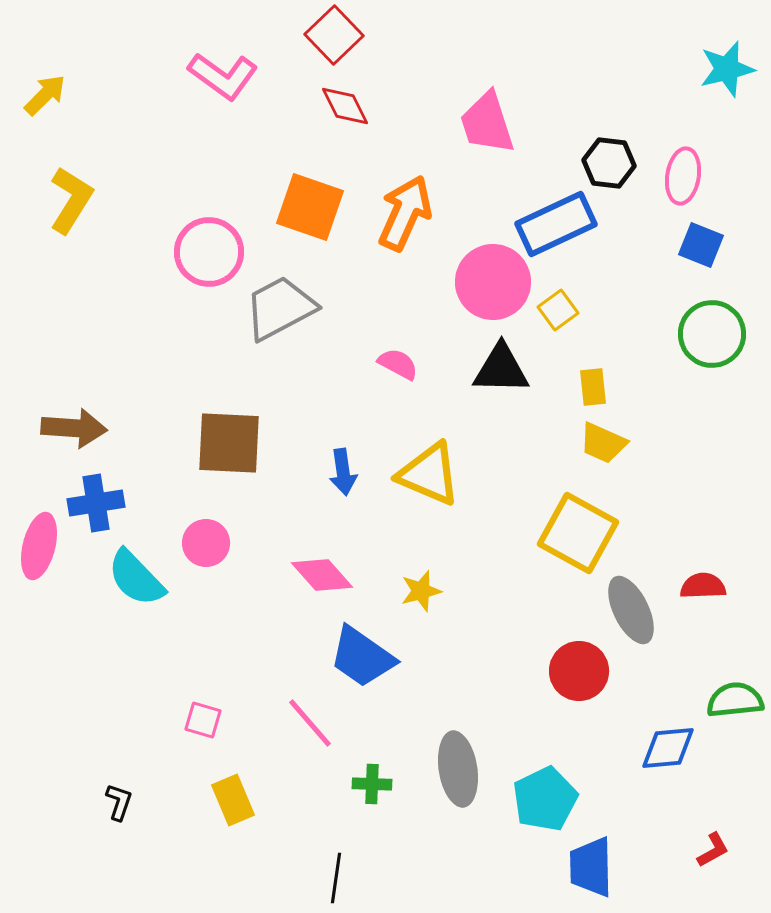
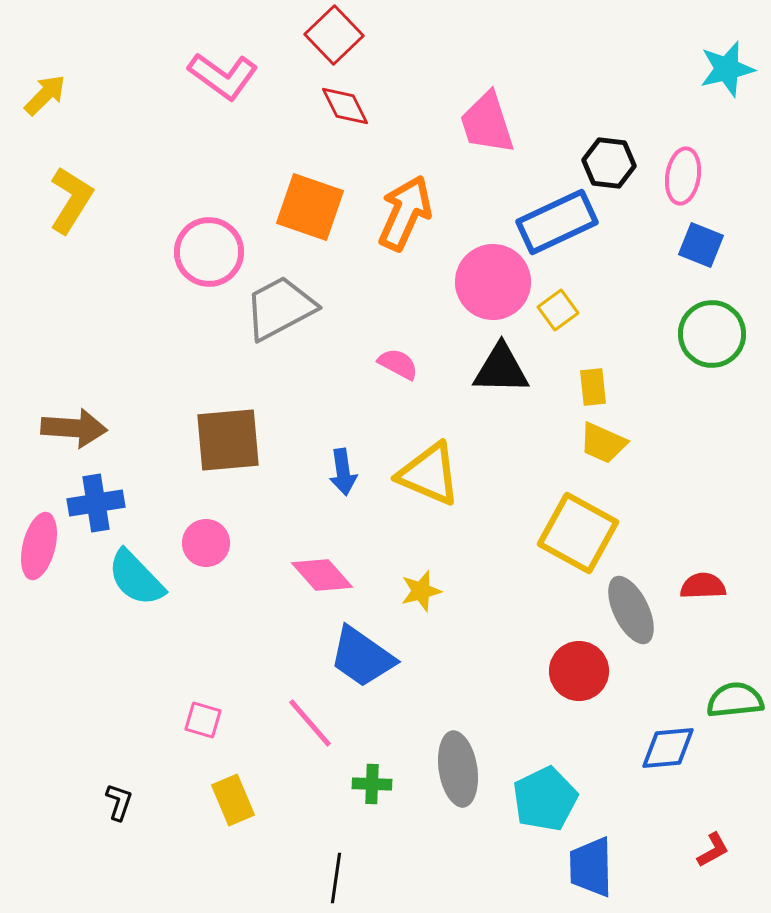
blue rectangle at (556, 224): moved 1 px right, 2 px up
brown square at (229, 443): moved 1 px left, 3 px up; rotated 8 degrees counterclockwise
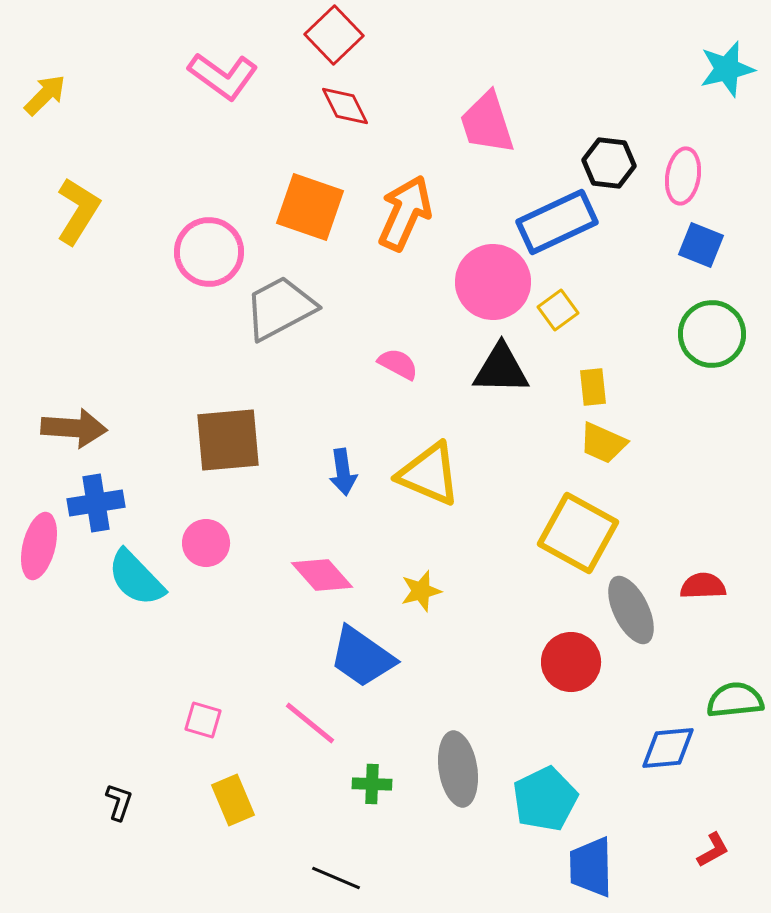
yellow L-shape at (71, 200): moved 7 px right, 11 px down
red circle at (579, 671): moved 8 px left, 9 px up
pink line at (310, 723): rotated 10 degrees counterclockwise
black line at (336, 878): rotated 75 degrees counterclockwise
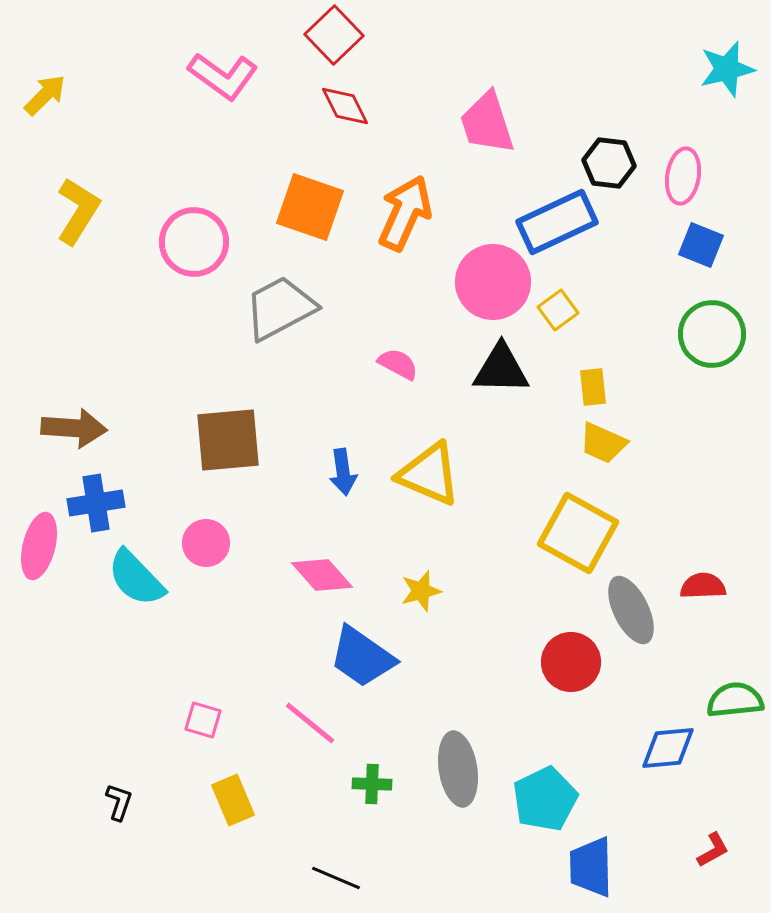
pink circle at (209, 252): moved 15 px left, 10 px up
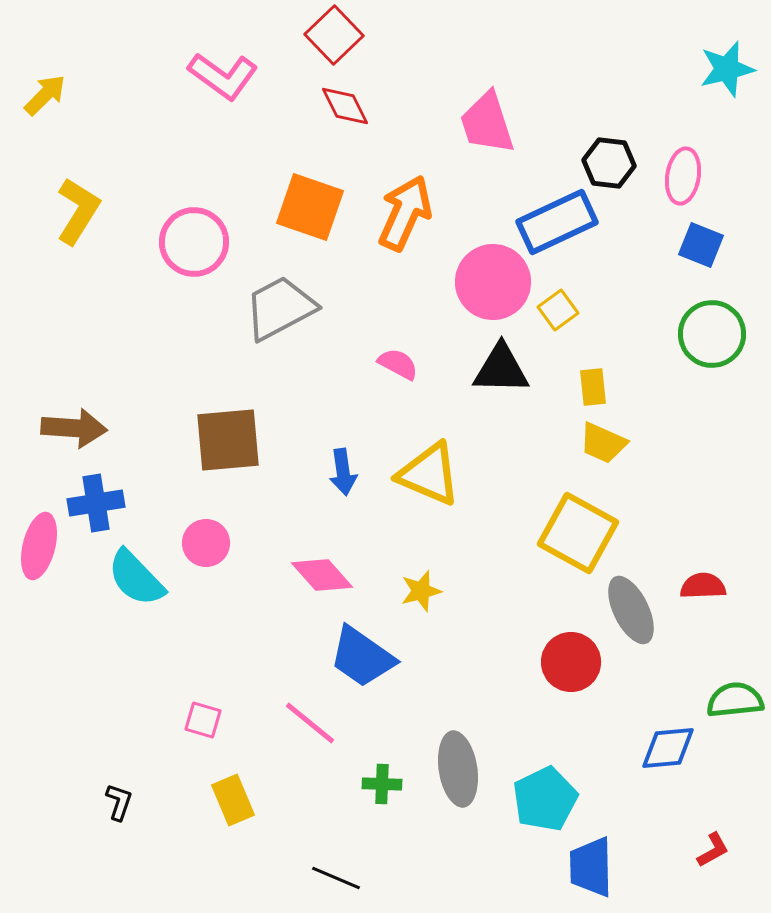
green cross at (372, 784): moved 10 px right
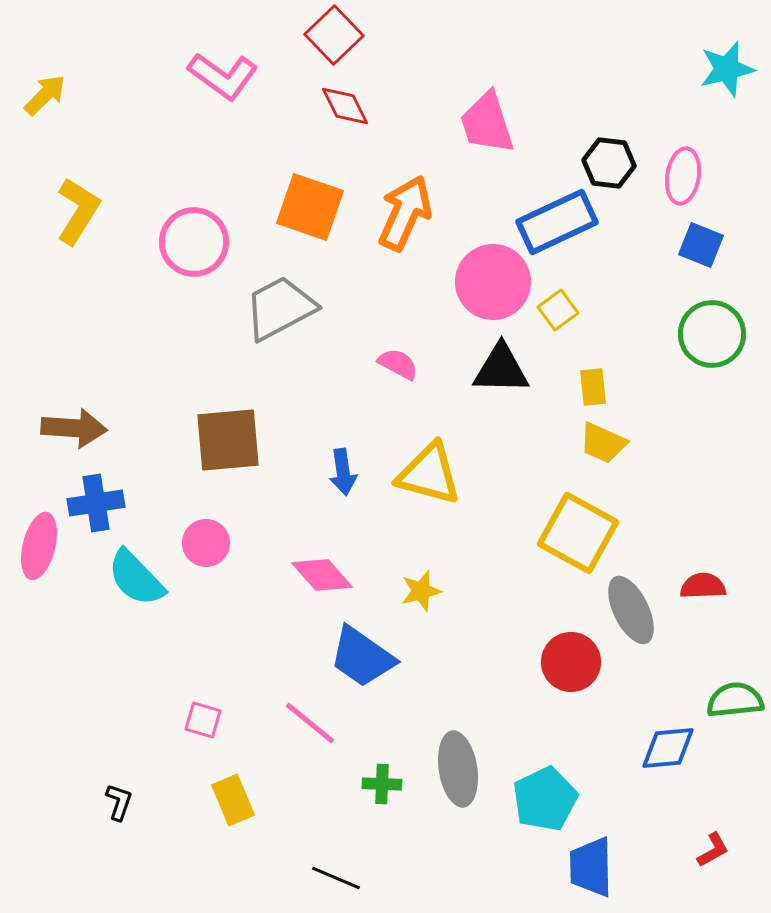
yellow triangle at (429, 474): rotated 8 degrees counterclockwise
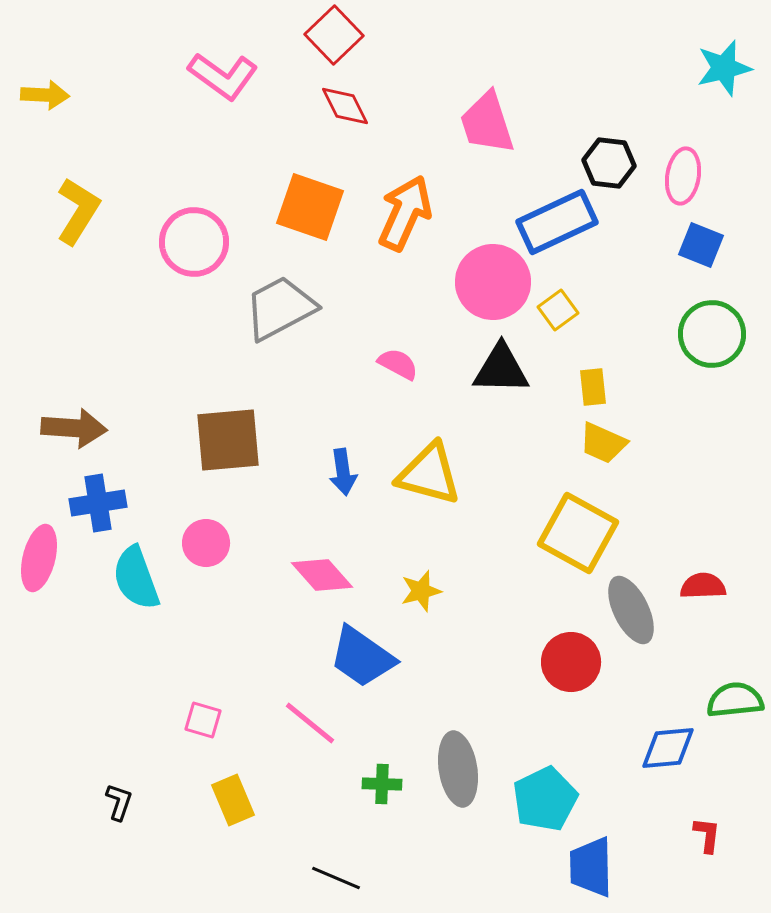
cyan star at (727, 69): moved 3 px left, 1 px up
yellow arrow at (45, 95): rotated 48 degrees clockwise
blue cross at (96, 503): moved 2 px right
pink ellipse at (39, 546): moved 12 px down
cyan semicircle at (136, 578): rotated 24 degrees clockwise
red L-shape at (713, 850): moved 6 px left, 15 px up; rotated 54 degrees counterclockwise
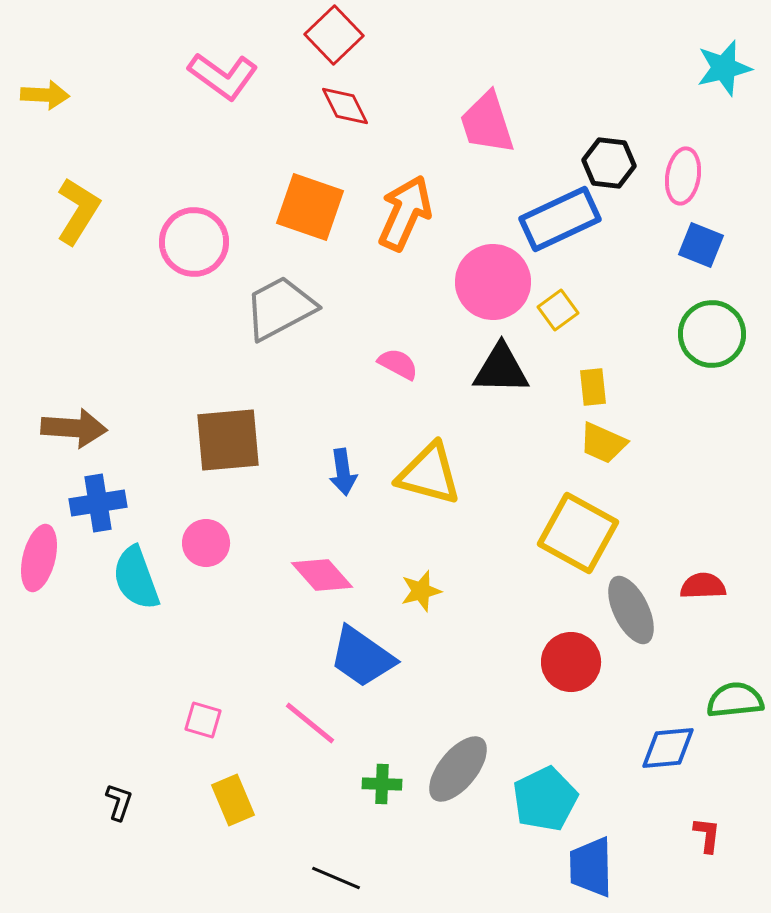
blue rectangle at (557, 222): moved 3 px right, 3 px up
gray ellipse at (458, 769): rotated 48 degrees clockwise
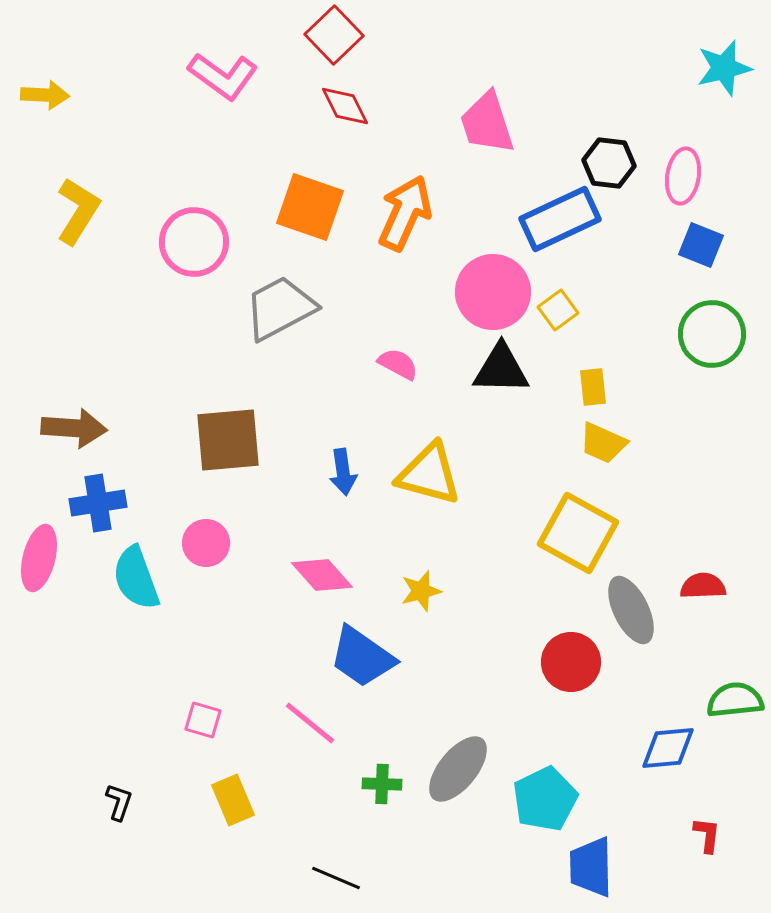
pink circle at (493, 282): moved 10 px down
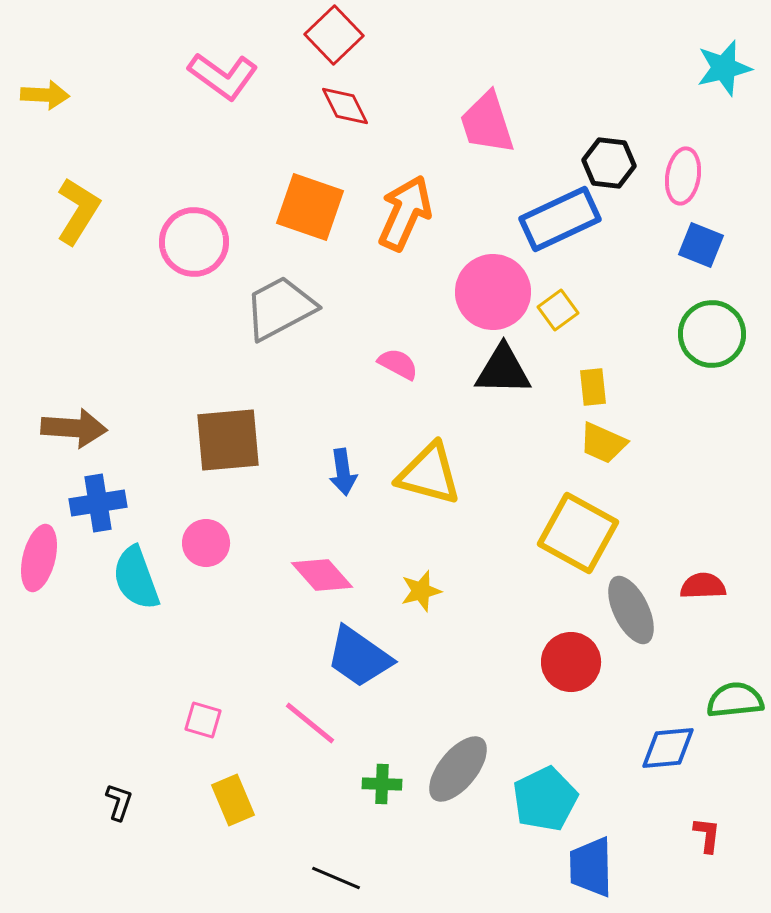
black triangle at (501, 369): moved 2 px right, 1 px down
blue trapezoid at (362, 657): moved 3 px left
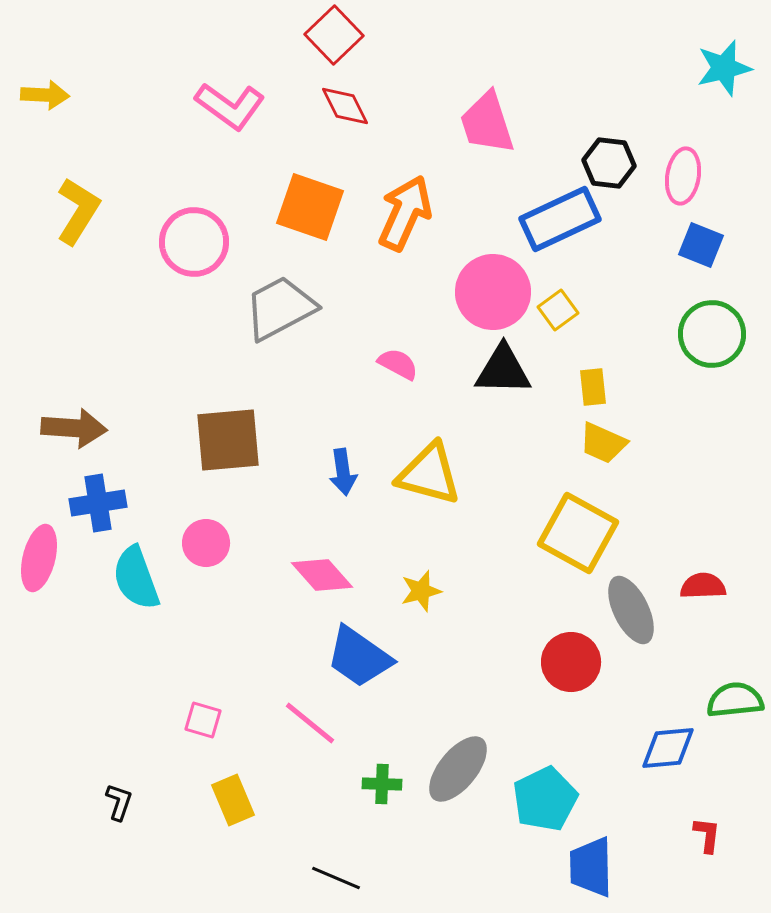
pink L-shape at (223, 76): moved 7 px right, 30 px down
